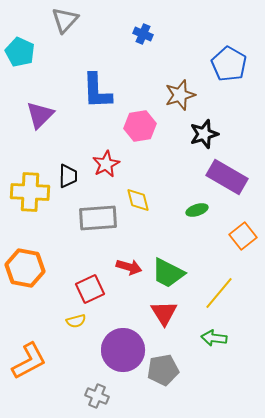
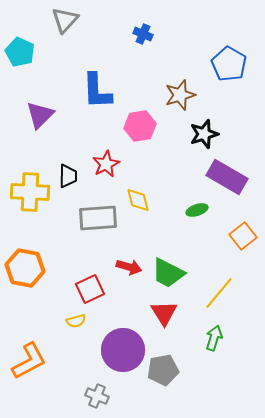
green arrow: rotated 100 degrees clockwise
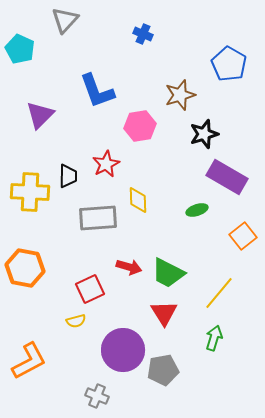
cyan pentagon: moved 3 px up
blue L-shape: rotated 18 degrees counterclockwise
yellow diamond: rotated 12 degrees clockwise
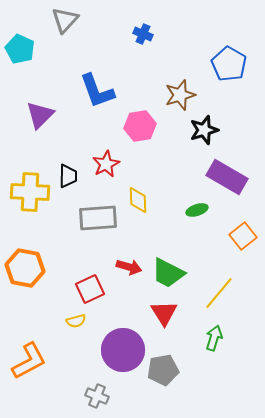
black star: moved 4 px up
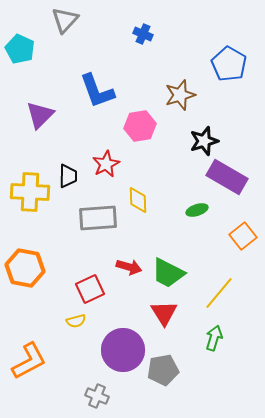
black star: moved 11 px down
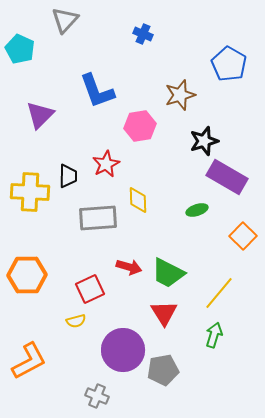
orange square: rotated 8 degrees counterclockwise
orange hexagon: moved 2 px right, 7 px down; rotated 12 degrees counterclockwise
green arrow: moved 3 px up
